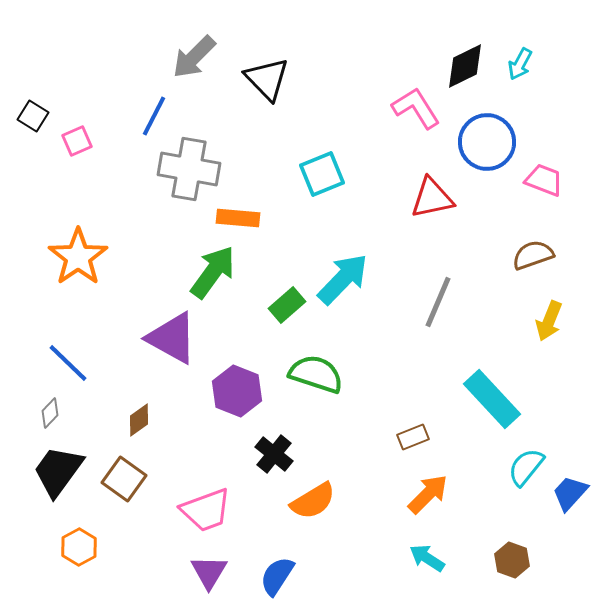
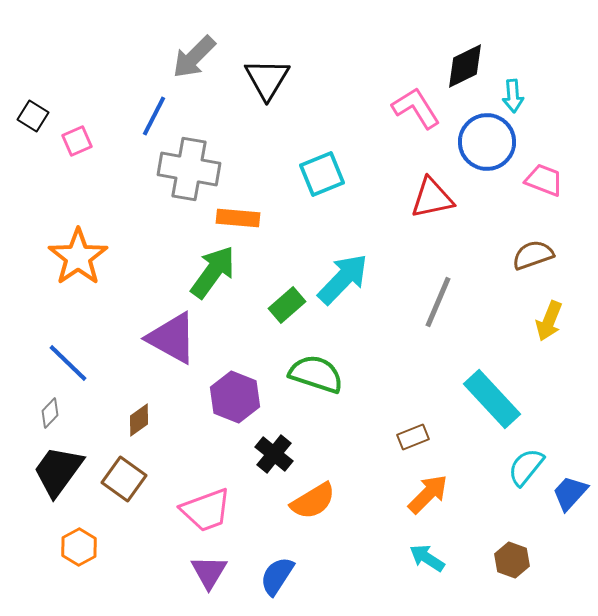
cyan arrow at (520, 64): moved 7 px left, 32 px down; rotated 32 degrees counterclockwise
black triangle at (267, 79): rotated 15 degrees clockwise
purple hexagon at (237, 391): moved 2 px left, 6 px down
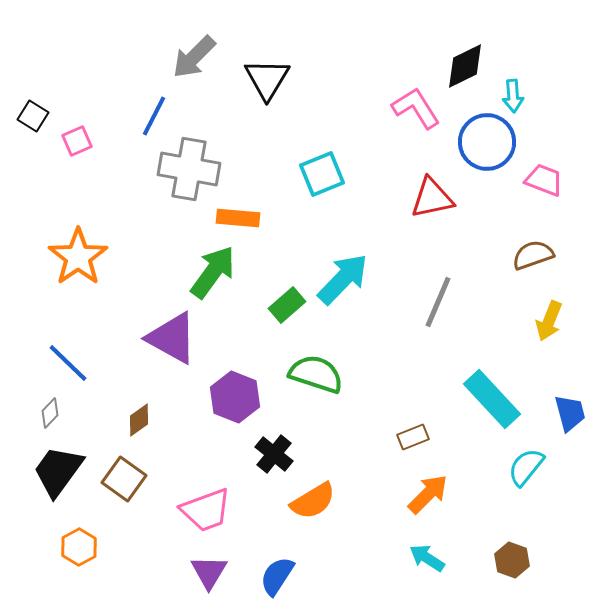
blue trapezoid at (570, 493): moved 80 px up; rotated 123 degrees clockwise
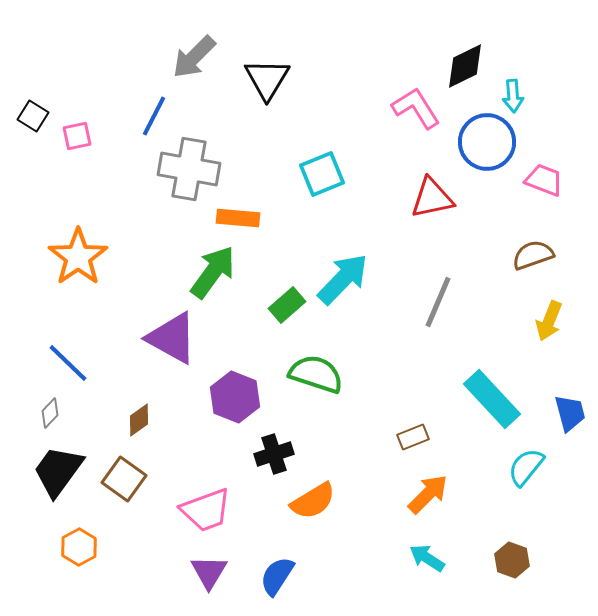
pink square at (77, 141): moved 5 px up; rotated 12 degrees clockwise
black cross at (274, 454): rotated 33 degrees clockwise
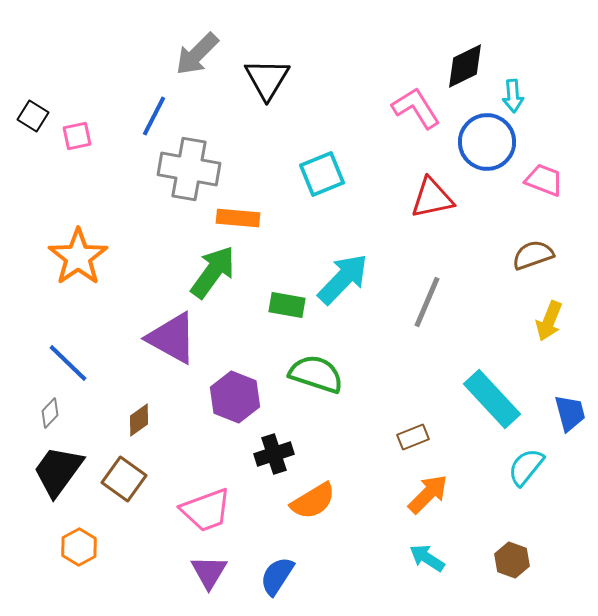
gray arrow at (194, 57): moved 3 px right, 3 px up
gray line at (438, 302): moved 11 px left
green rectangle at (287, 305): rotated 51 degrees clockwise
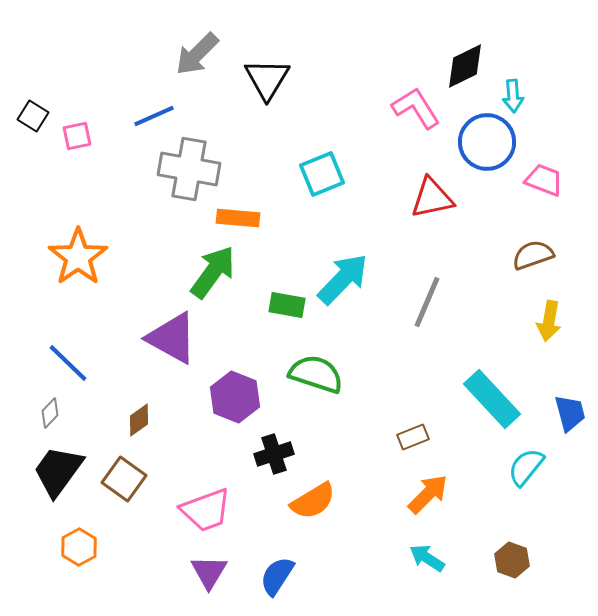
blue line at (154, 116): rotated 39 degrees clockwise
yellow arrow at (549, 321): rotated 12 degrees counterclockwise
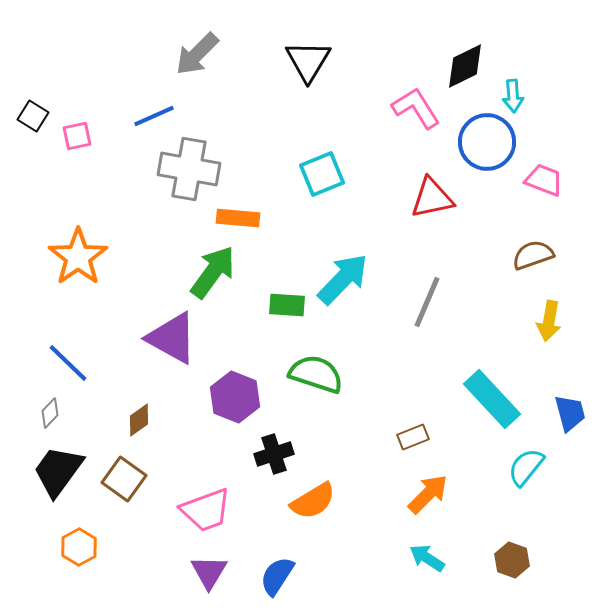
black triangle at (267, 79): moved 41 px right, 18 px up
green rectangle at (287, 305): rotated 6 degrees counterclockwise
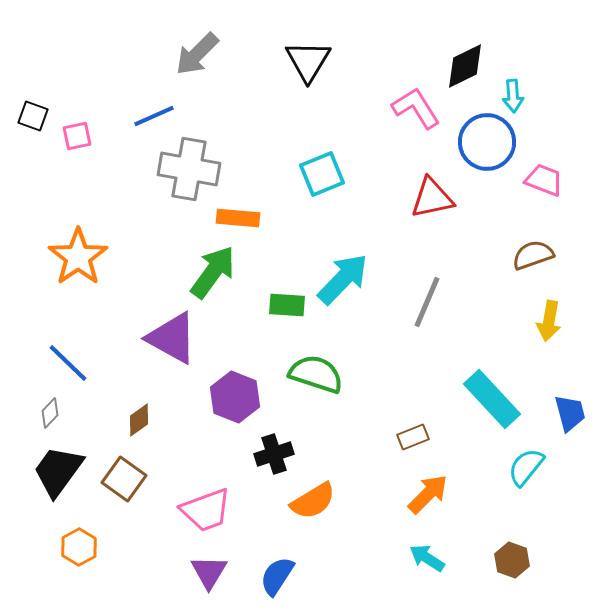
black square at (33, 116): rotated 12 degrees counterclockwise
